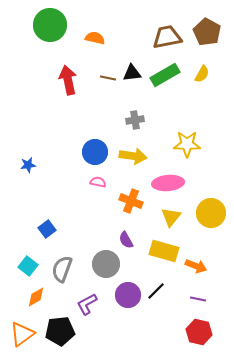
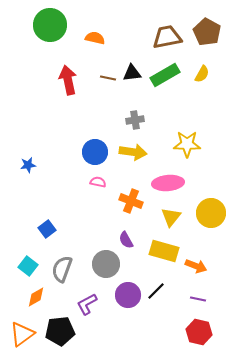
yellow arrow: moved 4 px up
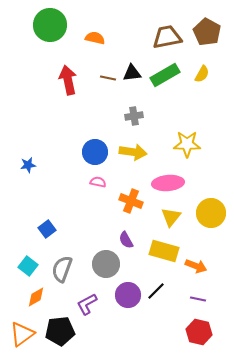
gray cross: moved 1 px left, 4 px up
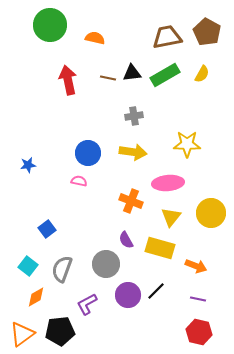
blue circle: moved 7 px left, 1 px down
pink semicircle: moved 19 px left, 1 px up
yellow rectangle: moved 4 px left, 3 px up
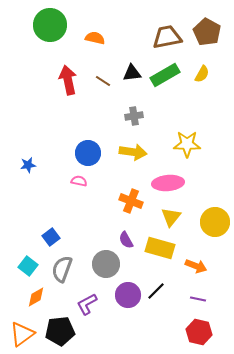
brown line: moved 5 px left, 3 px down; rotated 21 degrees clockwise
yellow circle: moved 4 px right, 9 px down
blue square: moved 4 px right, 8 px down
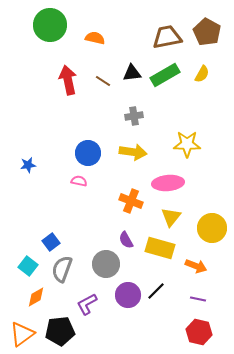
yellow circle: moved 3 px left, 6 px down
blue square: moved 5 px down
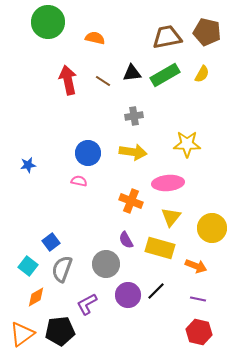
green circle: moved 2 px left, 3 px up
brown pentagon: rotated 16 degrees counterclockwise
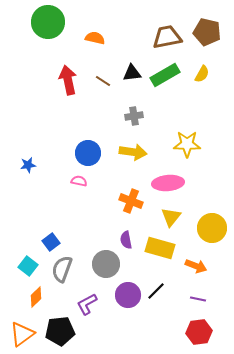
purple semicircle: rotated 18 degrees clockwise
orange diamond: rotated 15 degrees counterclockwise
red hexagon: rotated 20 degrees counterclockwise
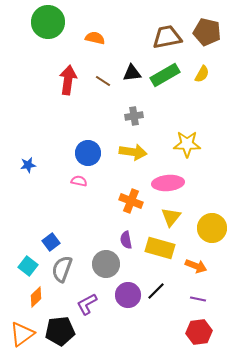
red arrow: rotated 20 degrees clockwise
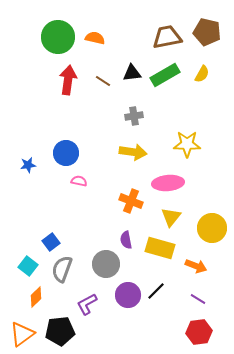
green circle: moved 10 px right, 15 px down
blue circle: moved 22 px left
purple line: rotated 21 degrees clockwise
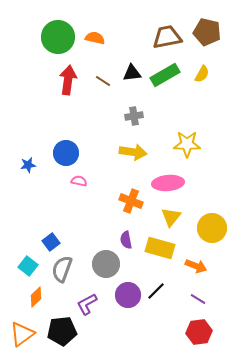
black pentagon: moved 2 px right
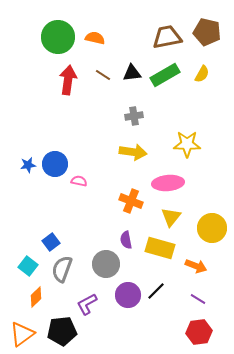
brown line: moved 6 px up
blue circle: moved 11 px left, 11 px down
